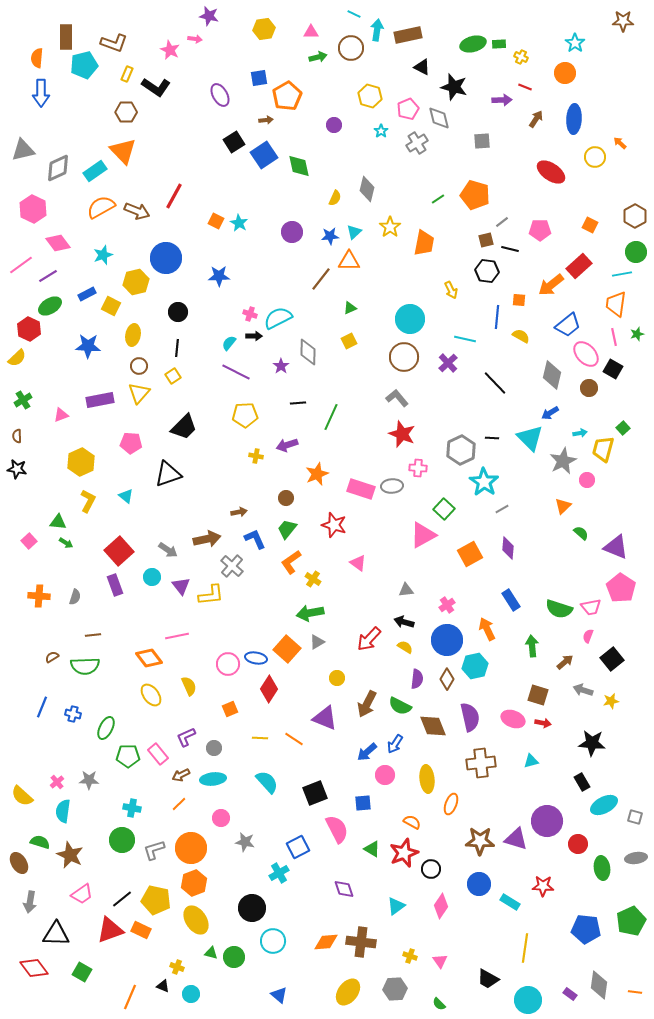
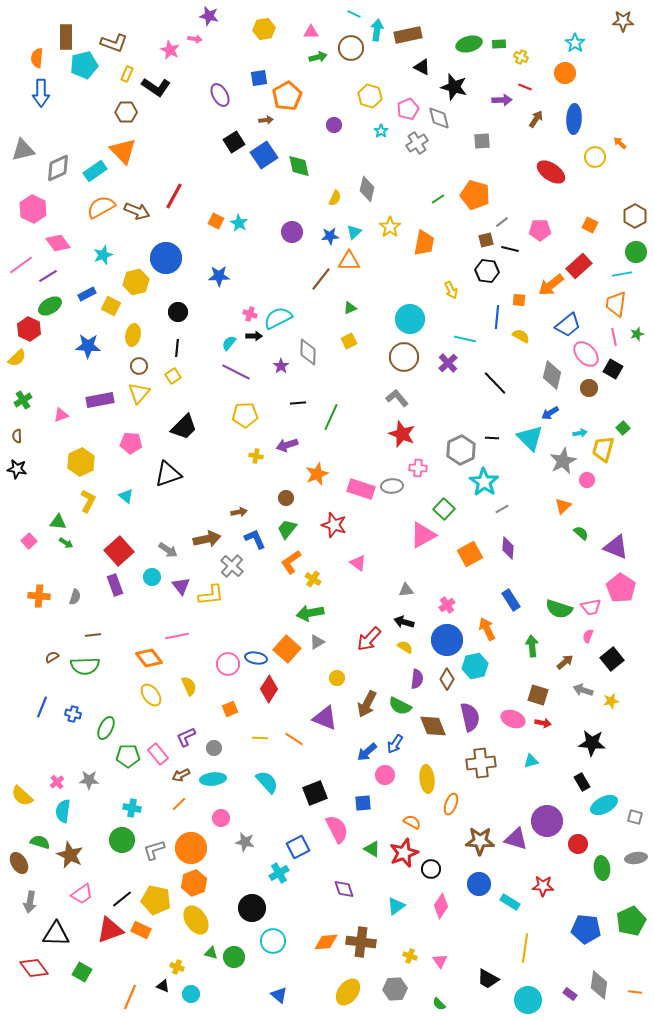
green ellipse at (473, 44): moved 4 px left
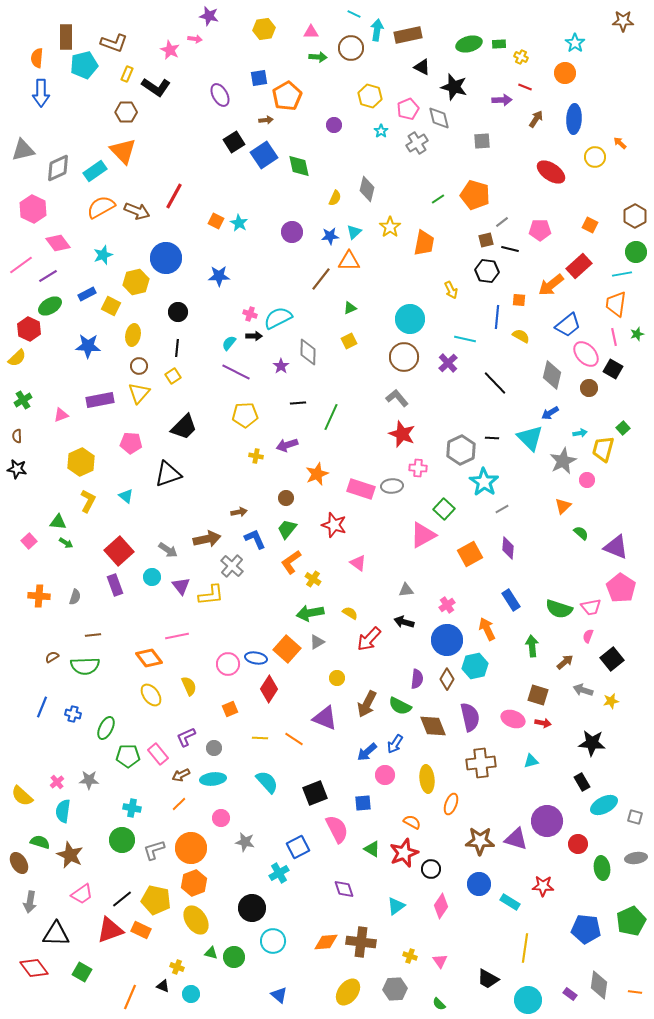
green arrow at (318, 57): rotated 18 degrees clockwise
yellow semicircle at (405, 647): moved 55 px left, 34 px up
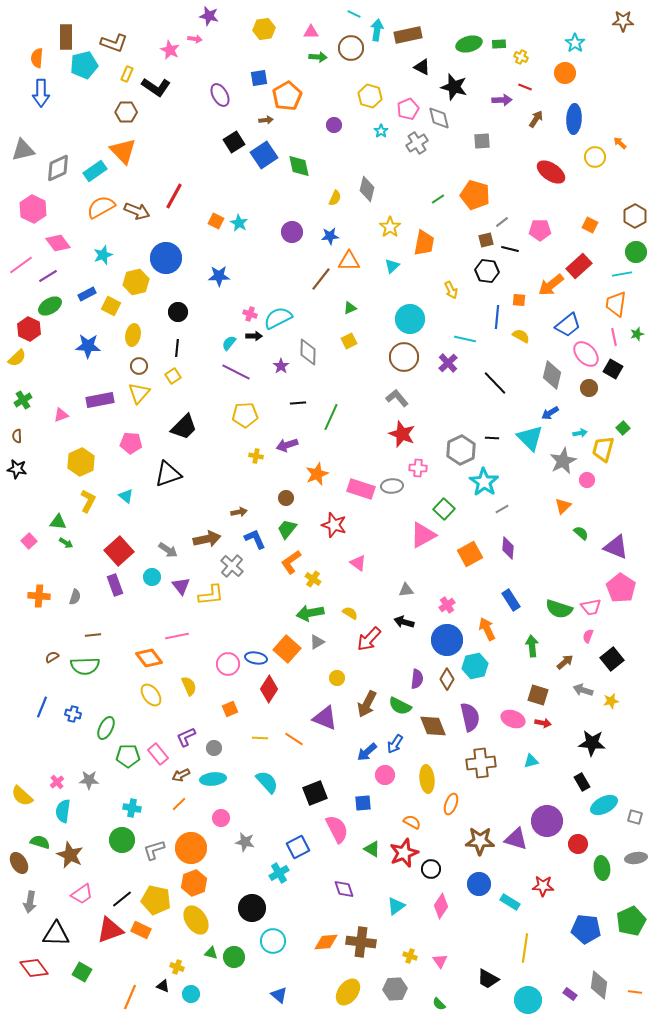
cyan triangle at (354, 232): moved 38 px right, 34 px down
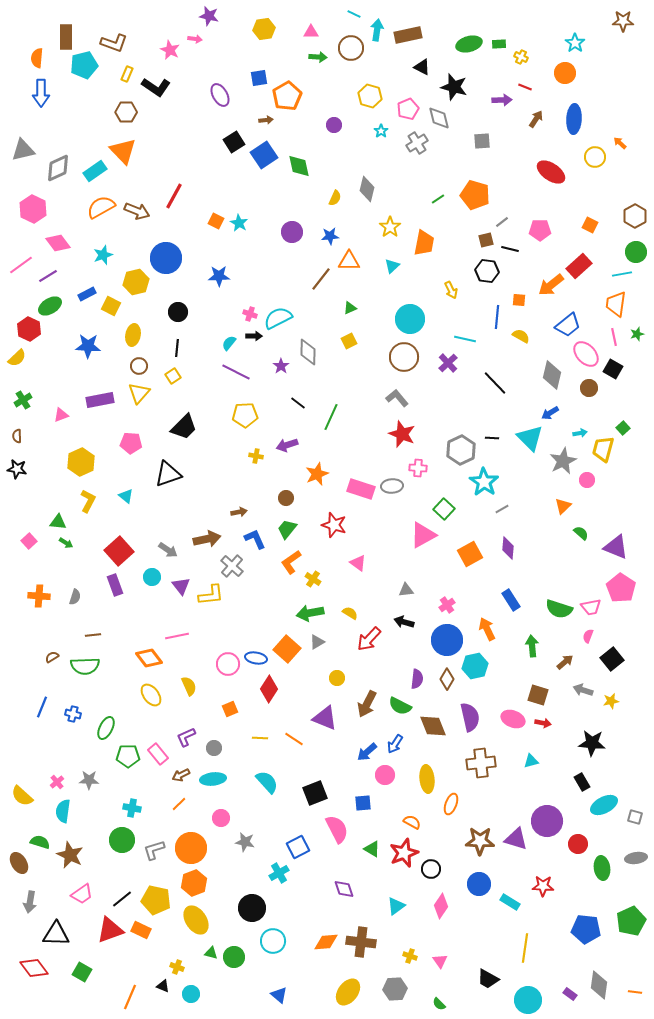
black line at (298, 403): rotated 42 degrees clockwise
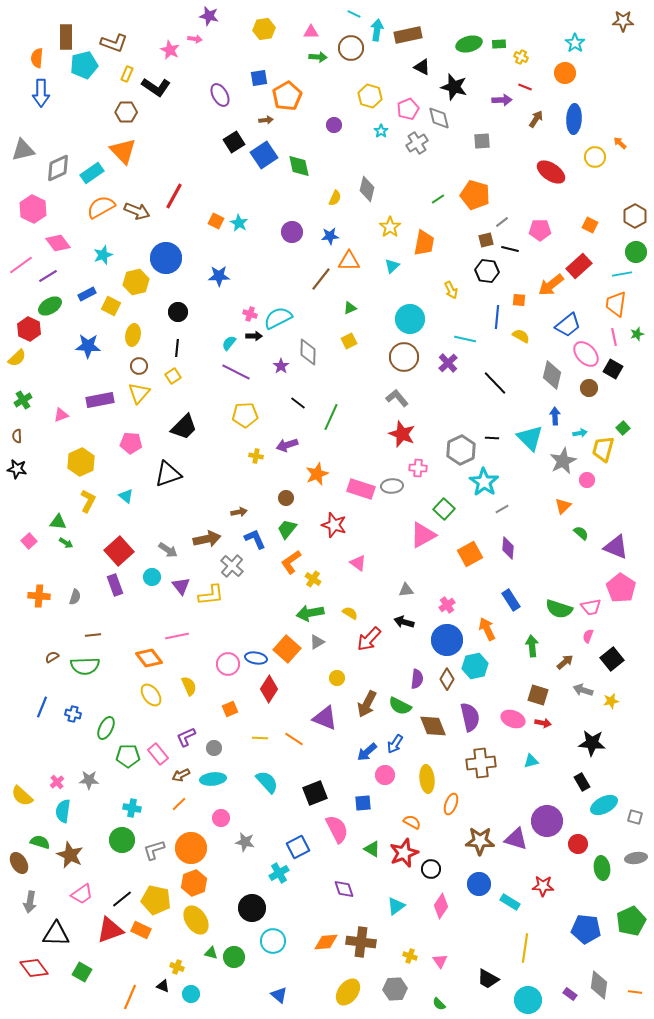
cyan rectangle at (95, 171): moved 3 px left, 2 px down
blue arrow at (550, 413): moved 5 px right, 3 px down; rotated 120 degrees clockwise
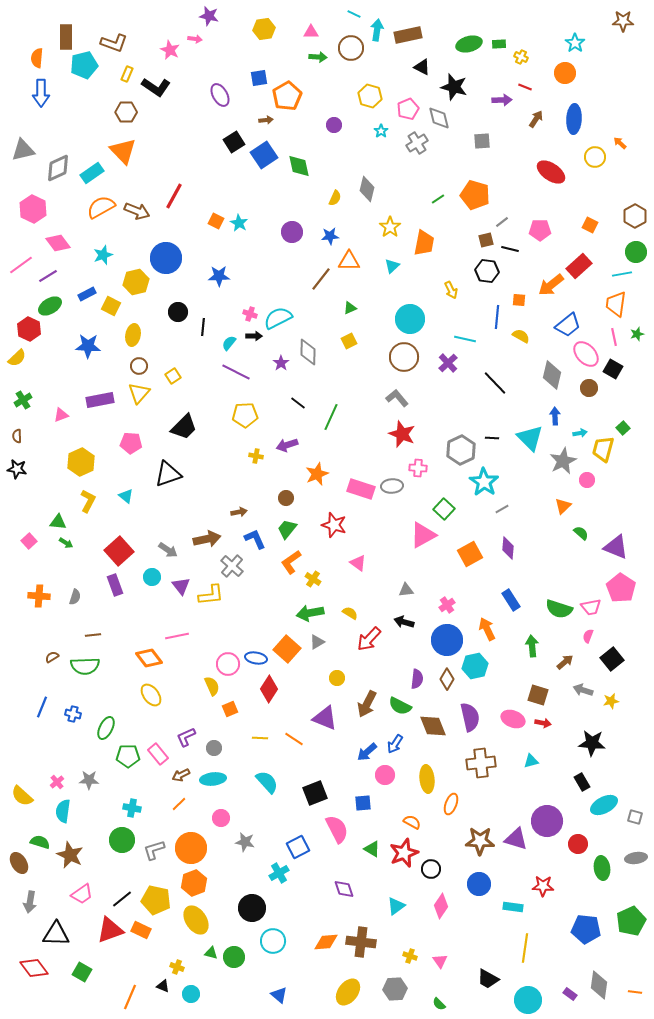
black line at (177, 348): moved 26 px right, 21 px up
purple star at (281, 366): moved 3 px up
yellow semicircle at (189, 686): moved 23 px right
cyan rectangle at (510, 902): moved 3 px right, 5 px down; rotated 24 degrees counterclockwise
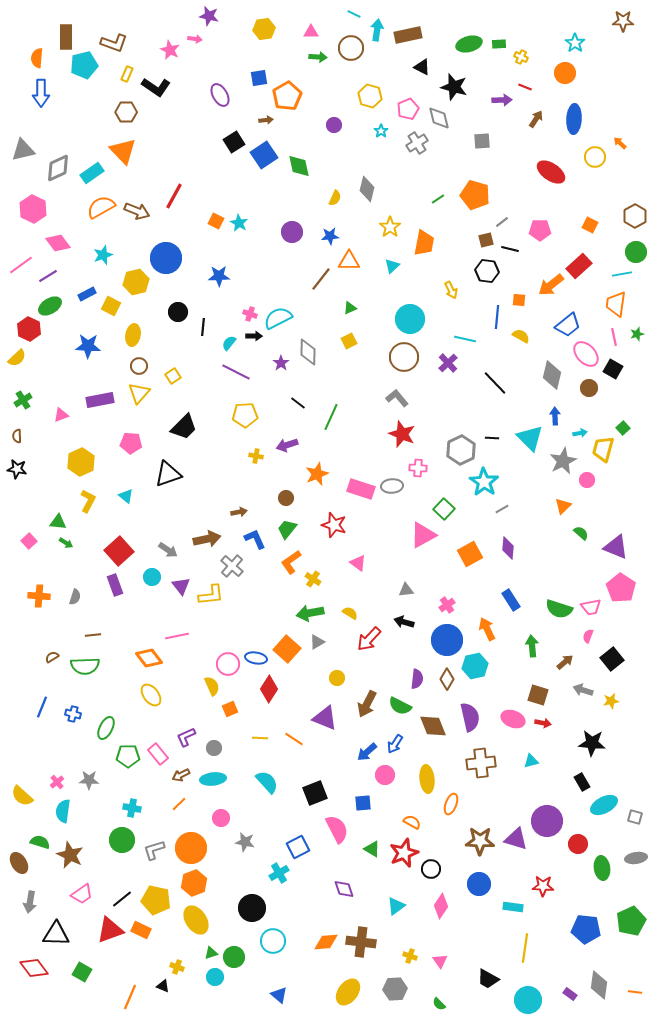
green triangle at (211, 953): rotated 32 degrees counterclockwise
cyan circle at (191, 994): moved 24 px right, 17 px up
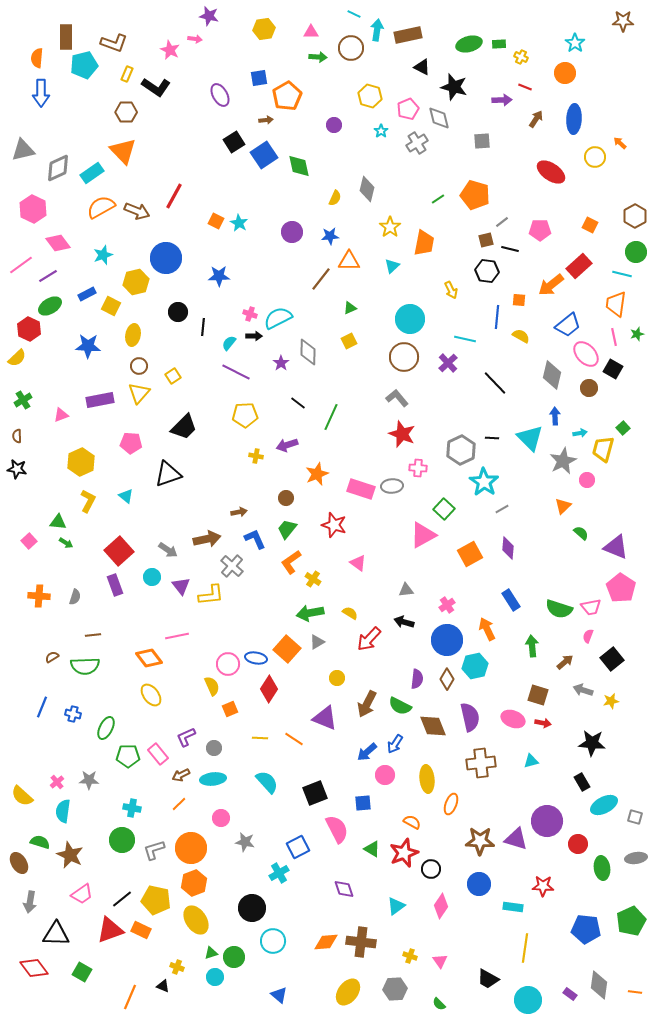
cyan line at (622, 274): rotated 24 degrees clockwise
